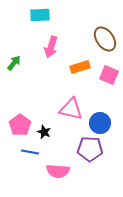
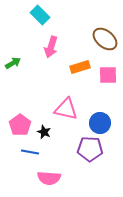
cyan rectangle: rotated 48 degrees clockwise
brown ellipse: rotated 15 degrees counterclockwise
green arrow: moved 1 px left; rotated 21 degrees clockwise
pink square: moved 1 px left; rotated 24 degrees counterclockwise
pink triangle: moved 5 px left
pink semicircle: moved 9 px left, 7 px down
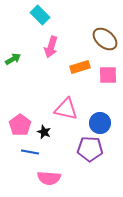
green arrow: moved 4 px up
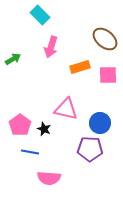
black star: moved 3 px up
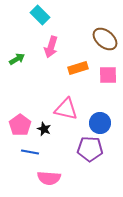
green arrow: moved 4 px right
orange rectangle: moved 2 px left, 1 px down
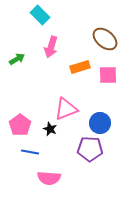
orange rectangle: moved 2 px right, 1 px up
pink triangle: rotated 35 degrees counterclockwise
black star: moved 6 px right
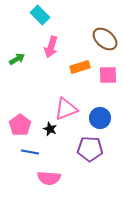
blue circle: moved 5 px up
